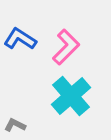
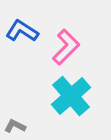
blue L-shape: moved 2 px right, 8 px up
gray L-shape: moved 1 px down
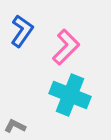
blue L-shape: rotated 92 degrees clockwise
cyan cross: moved 1 px left, 1 px up; rotated 27 degrees counterclockwise
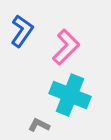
gray L-shape: moved 24 px right, 1 px up
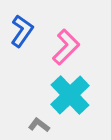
cyan cross: rotated 24 degrees clockwise
gray L-shape: rotated 10 degrees clockwise
